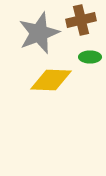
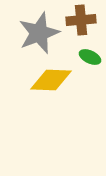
brown cross: rotated 8 degrees clockwise
green ellipse: rotated 25 degrees clockwise
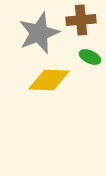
yellow diamond: moved 2 px left
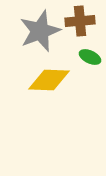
brown cross: moved 1 px left, 1 px down
gray star: moved 1 px right, 2 px up
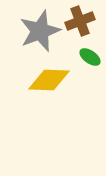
brown cross: rotated 16 degrees counterclockwise
green ellipse: rotated 10 degrees clockwise
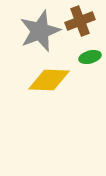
green ellipse: rotated 50 degrees counterclockwise
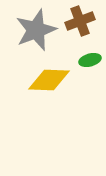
gray star: moved 4 px left, 1 px up
green ellipse: moved 3 px down
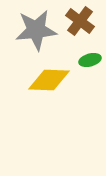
brown cross: rotated 32 degrees counterclockwise
gray star: rotated 15 degrees clockwise
